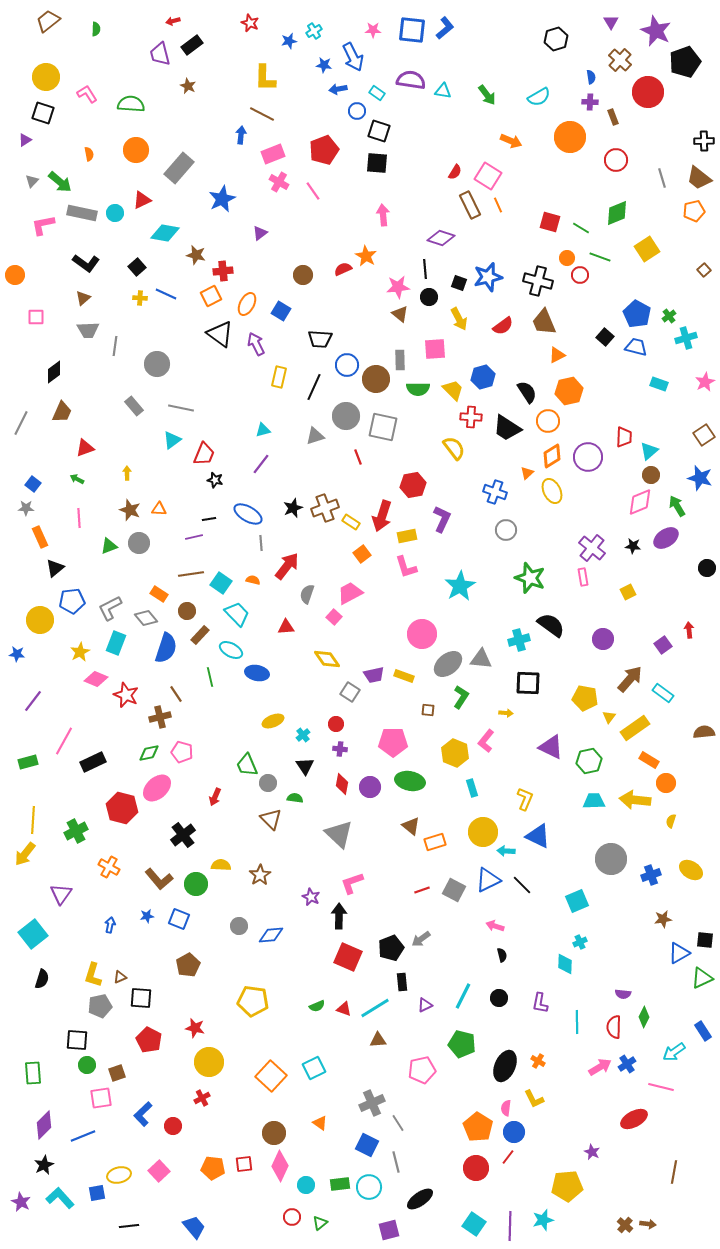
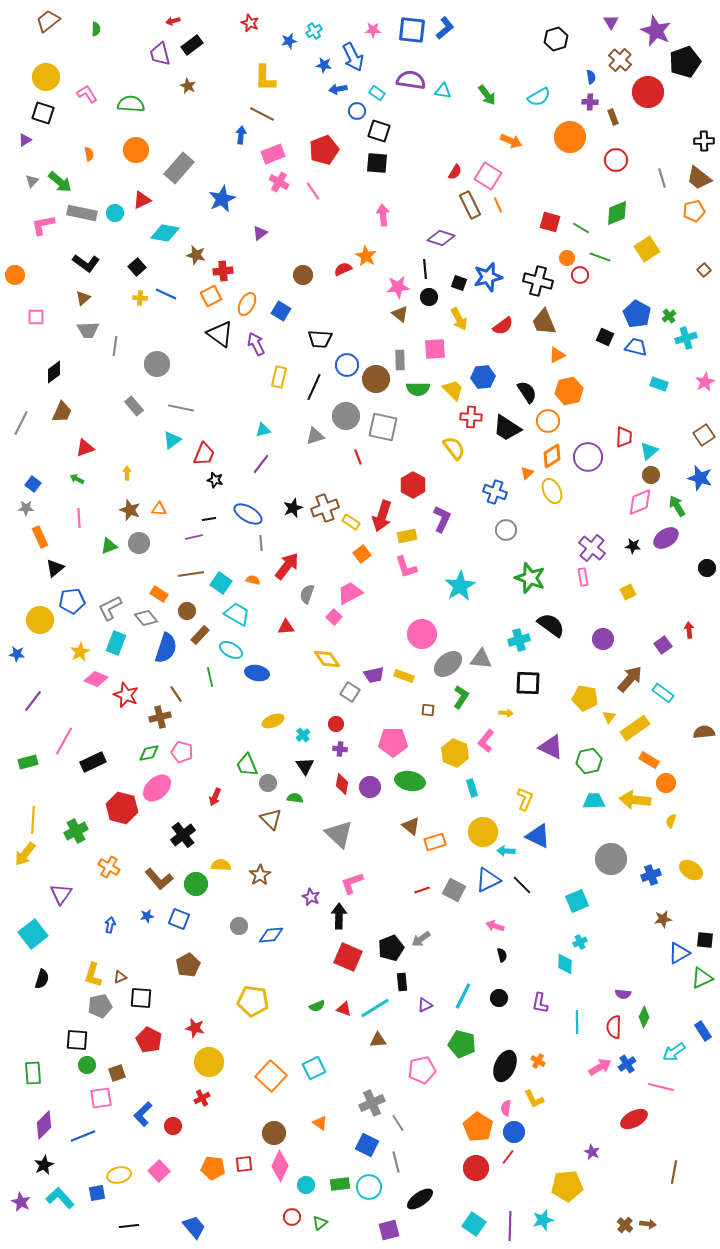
black square at (605, 337): rotated 18 degrees counterclockwise
blue hexagon at (483, 377): rotated 10 degrees clockwise
red hexagon at (413, 485): rotated 20 degrees counterclockwise
cyan trapezoid at (237, 614): rotated 16 degrees counterclockwise
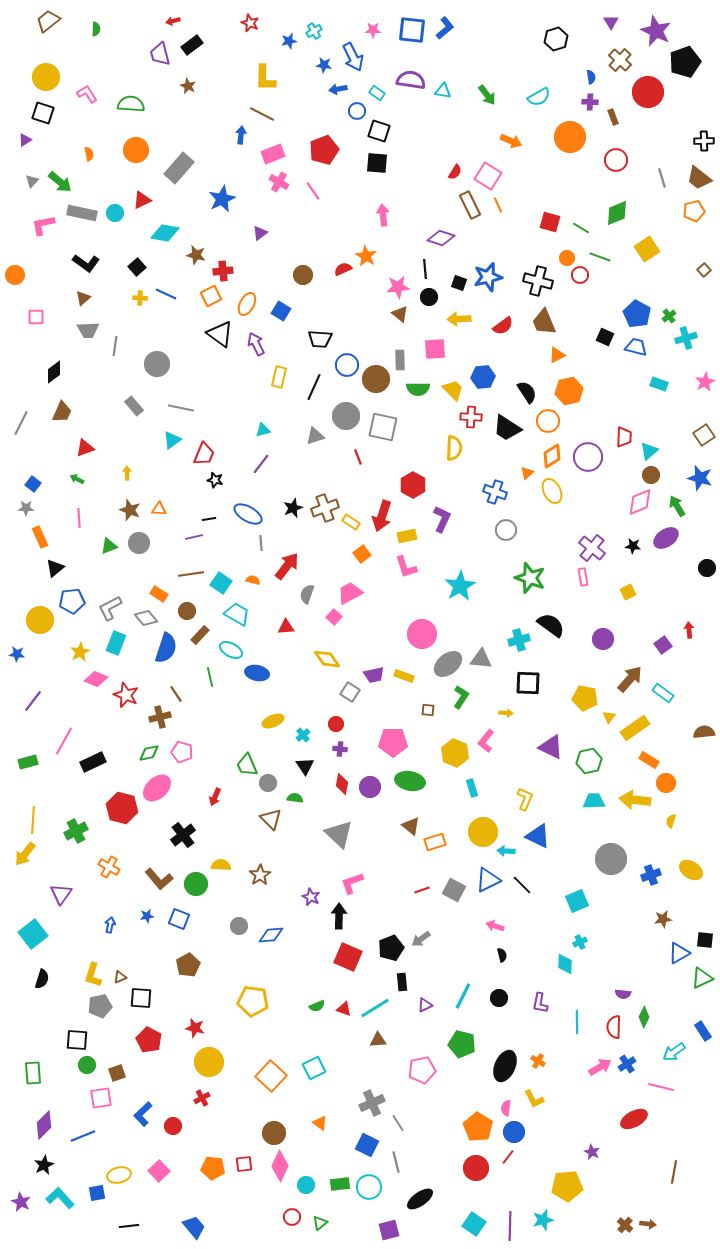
yellow arrow at (459, 319): rotated 115 degrees clockwise
yellow semicircle at (454, 448): rotated 40 degrees clockwise
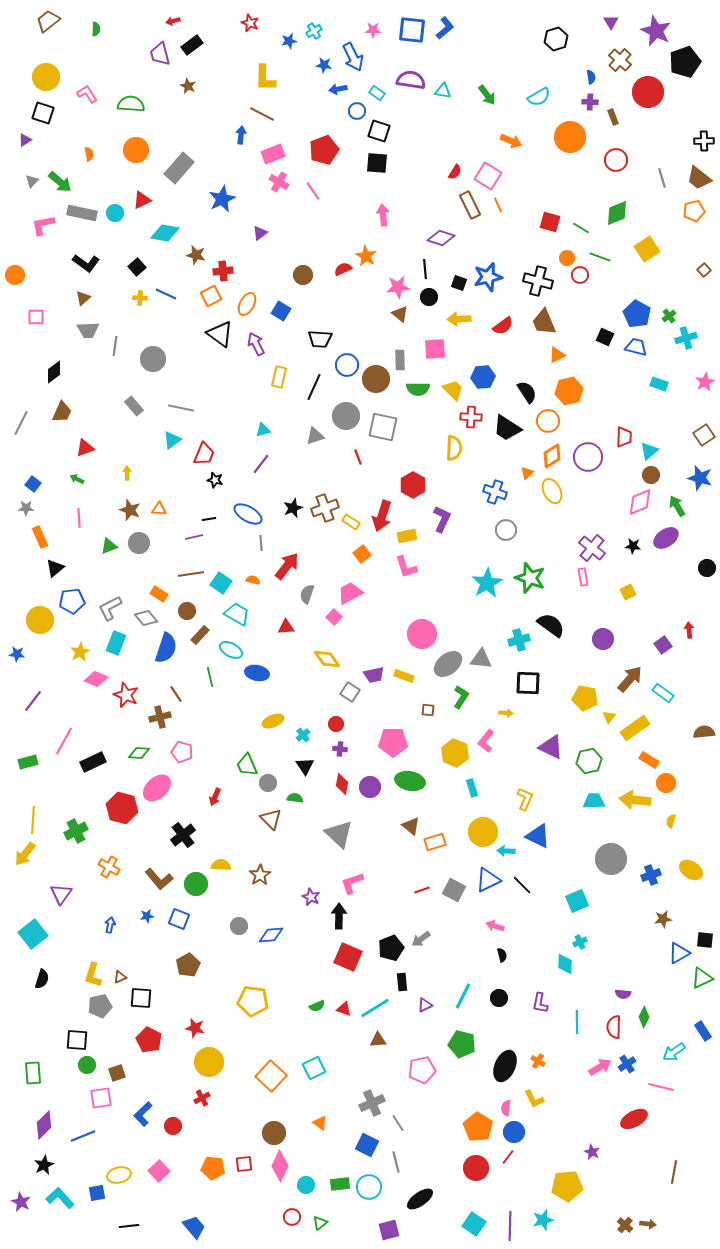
gray circle at (157, 364): moved 4 px left, 5 px up
cyan star at (460, 586): moved 27 px right, 3 px up
green diamond at (149, 753): moved 10 px left; rotated 15 degrees clockwise
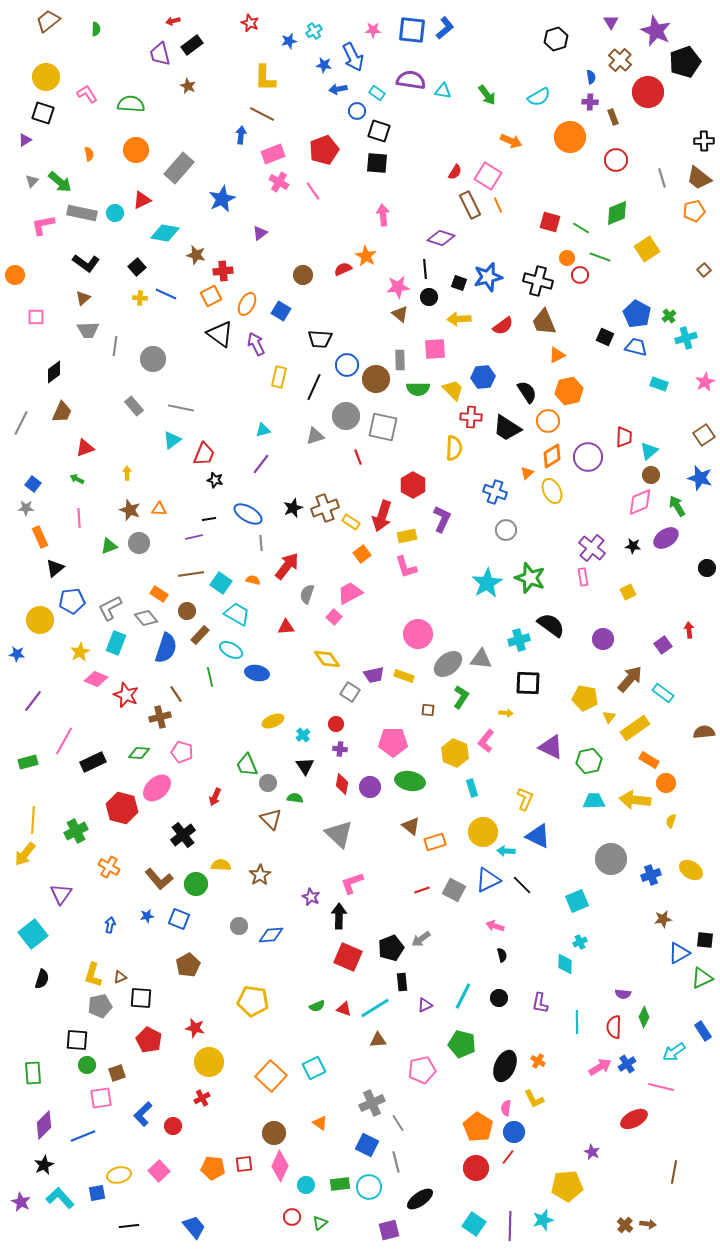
pink circle at (422, 634): moved 4 px left
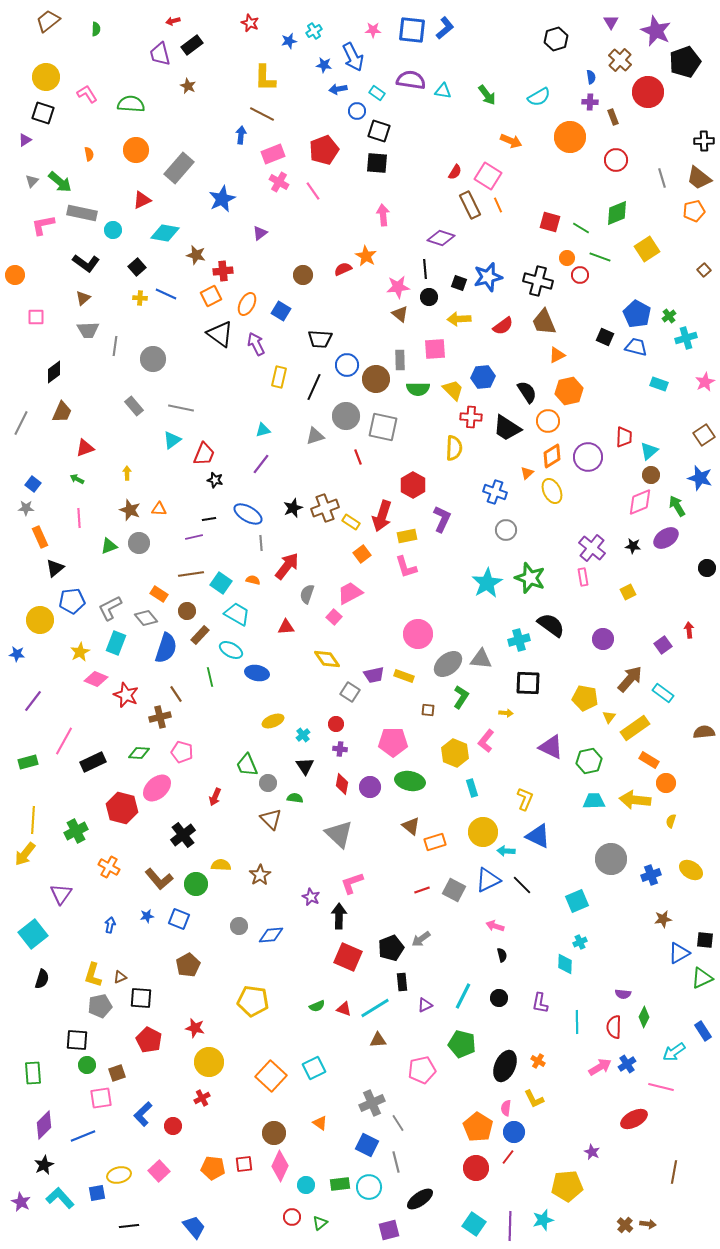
cyan circle at (115, 213): moved 2 px left, 17 px down
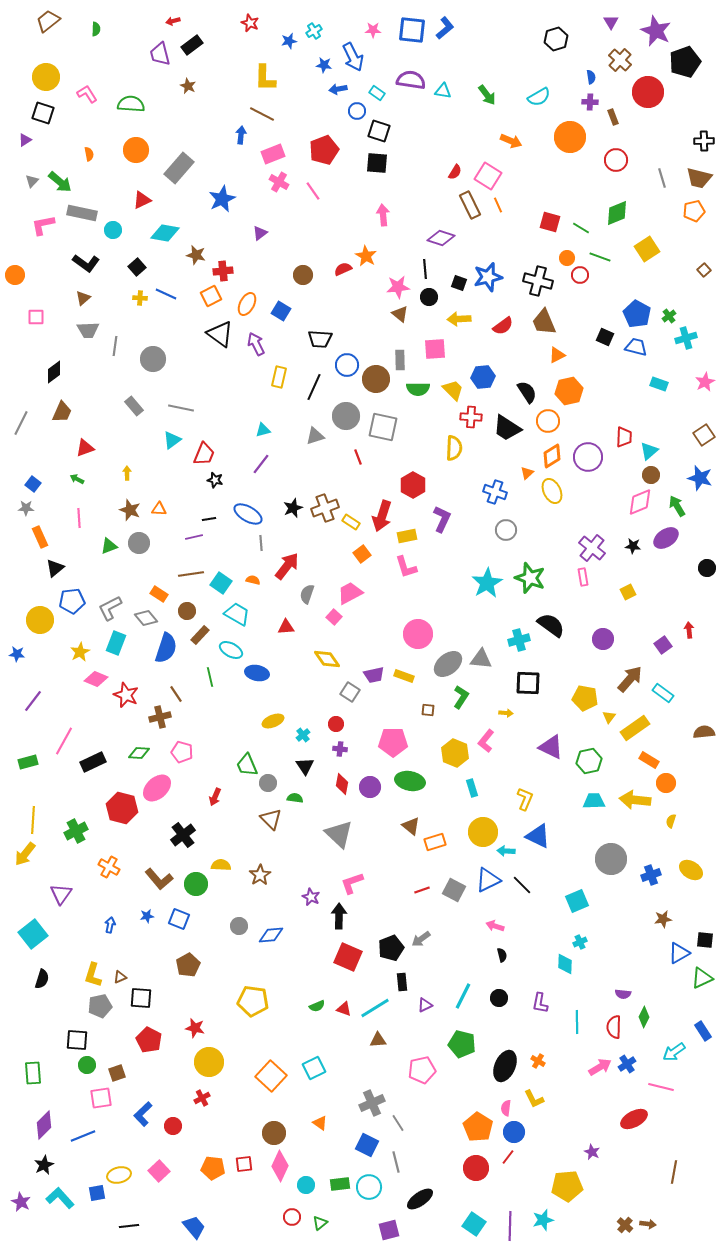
brown trapezoid at (699, 178): rotated 24 degrees counterclockwise
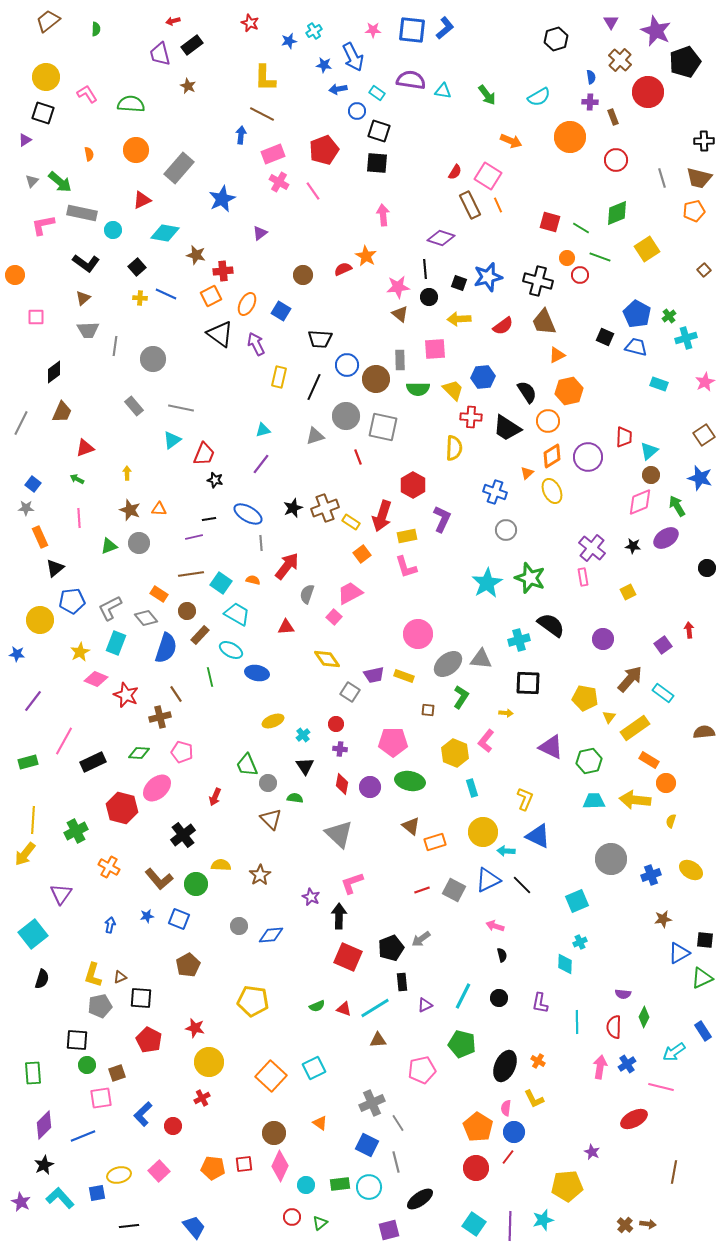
pink arrow at (600, 1067): rotated 50 degrees counterclockwise
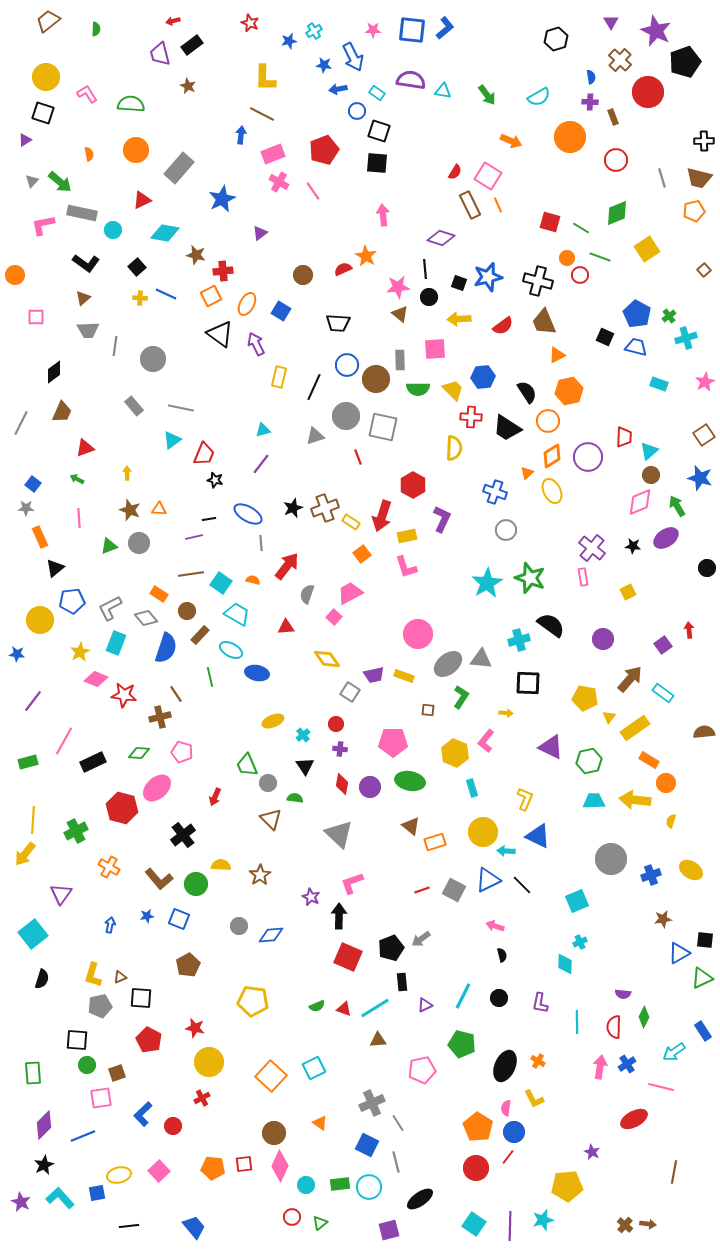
black trapezoid at (320, 339): moved 18 px right, 16 px up
red star at (126, 695): moved 2 px left; rotated 15 degrees counterclockwise
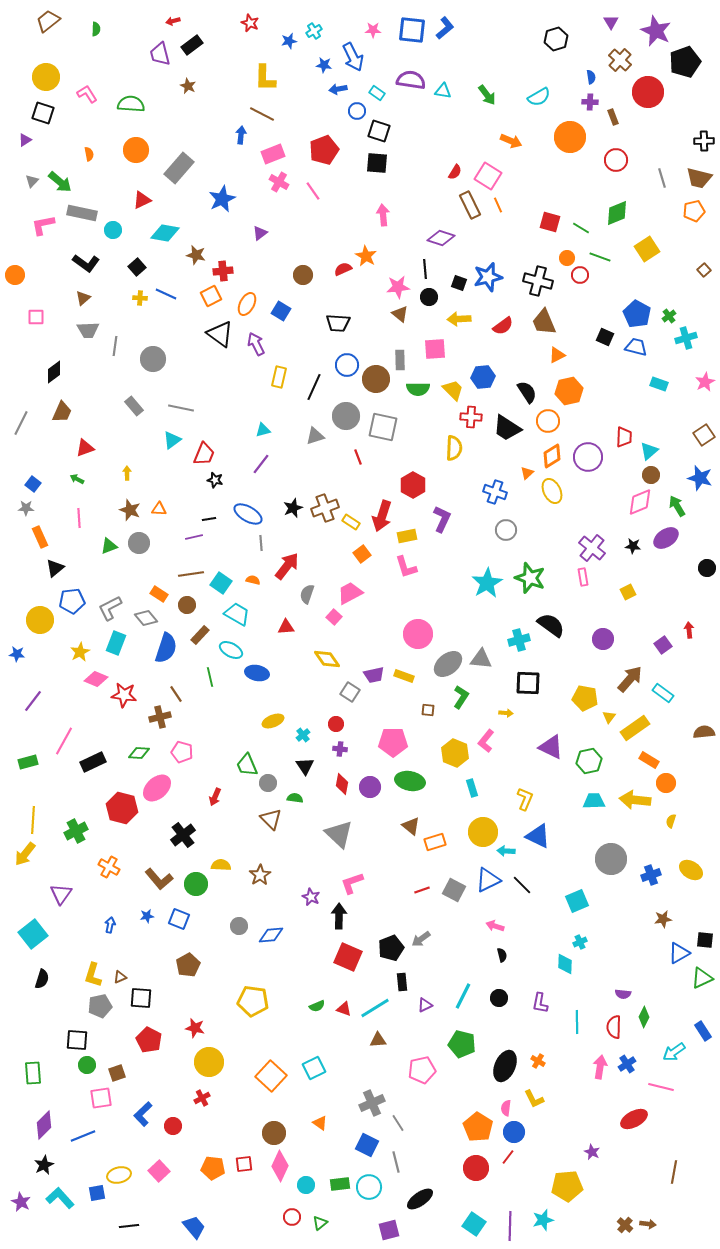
brown circle at (187, 611): moved 6 px up
